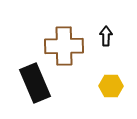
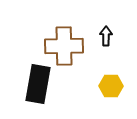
black rectangle: moved 3 px right, 1 px down; rotated 33 degrees clockwise
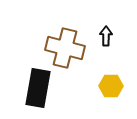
brown cross: moved 1 px right, 2 px down; rotated 15 degrees clockwise
black rectangle: moved 4 px down
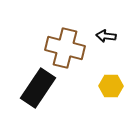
black arrow: rotated 84 degrees counterclockwise
black rectangle: rotated 24 degrees clockwise
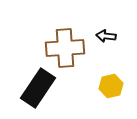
brown cross: rotated 18 degrees counterclockwise
yellow hexagon: rotated 15 degrees counterclockwise
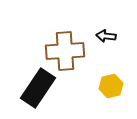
brown cross: moved 3 px down
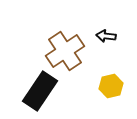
brown cross: rotated 30 degrees counterclockwise
black rectangle: moved 2 px right, 3 px down
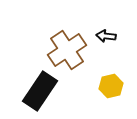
brown cross: moved 2 px right, 1 px up
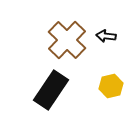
brown cross: moved 10 px up; rotated 12 degrees counterclockwise
black rectangle: moved 11 px right, 1 px up
